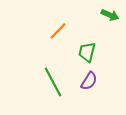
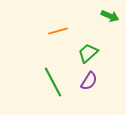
green arrow: moved 1 px down
orange line: rotated 30 degrees clockwise
green trapezoid: moved 1 px right, 1 px down; rotated 35 degrees clockwise
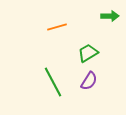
green arrow: rotated 24 degrees counterclockwise
orange line: moved 1 px left, 4 px up
green trapezoid: rotated 10 degrees clockwise
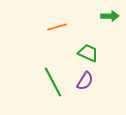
green trapezoid: rotated 55 degrees clockwise
purple semicircle: moved 4 px left
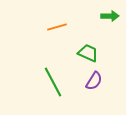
purple semicircle: moved 9 px right
